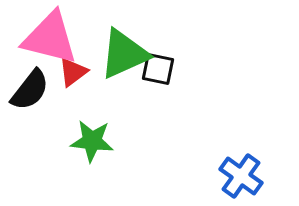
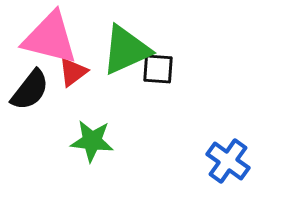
green triangle: moved 2 px right, 4 px up
black square: rotated 8 degrees counterclockwise
blue cross: moved 13 px left, 15 px up
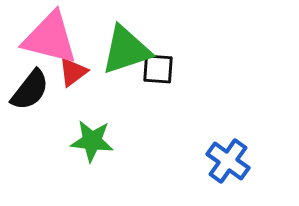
green triangle: rotated 6 degrees clockwise
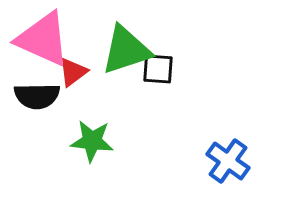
pink triangle: moved 7 px left, 1 px down; rotated 10 degrees clockwise
black semicircle: moved 7 px right, 6 px down; rotated 51 degrees clockwise
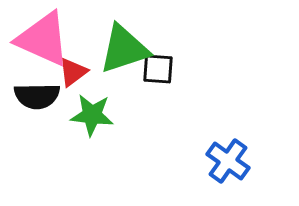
green triangle: moved 2 px left, 1 px up
green star: moved 26 px up
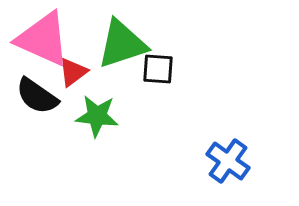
green triangle: moved 2 px left, 5 px up
black semicircle: rotated 36 degrees clockwise
green star: moved 5 px right, 1 px down
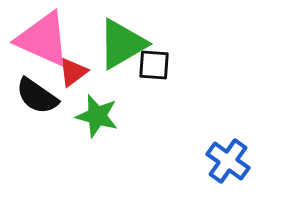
green triangle: rotated 12 degrees counterclockwise
black square: moved 4 px left, 4 px up
green star: rotated 9 degrees clockwise
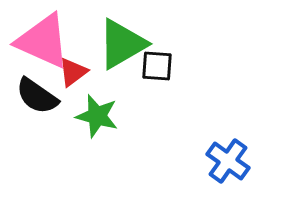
pink triangle: moved 2 px down
black square: moved 3 px right, 1 px down
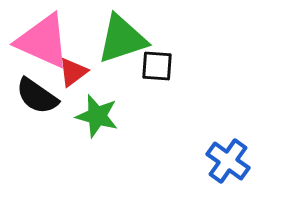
green triangle: moved 5 px up; rotated 12 degrees clockwise
